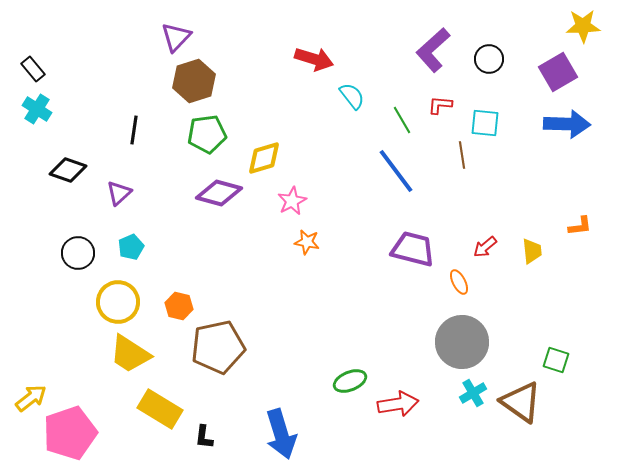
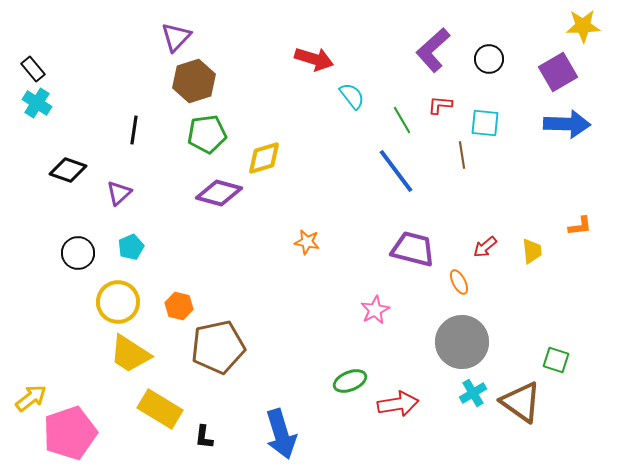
cyan cross at (37, 109): moved 6 px up
pink star at (292, 201): moved 83 px right, 109 px down
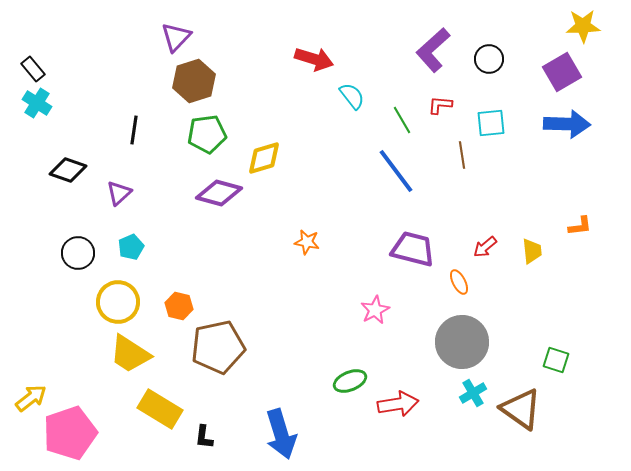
purple square at (558, 72): moved 4 px right
cyan square at (485, 123): moved 6 px right; rotated 12 degrees counterclockwise
brown triangle at (521, 402): moved 7 px down
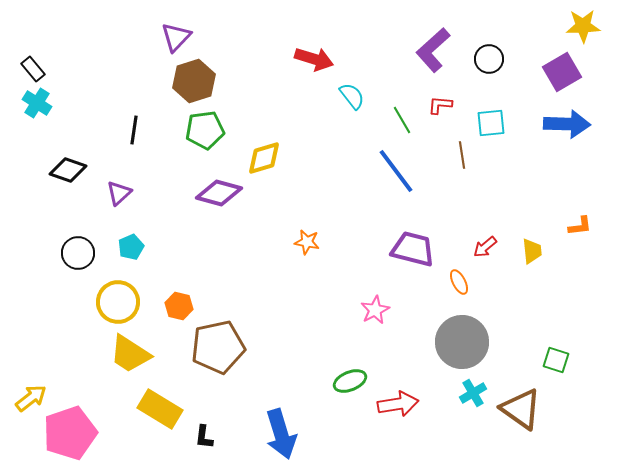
green pentagon at (207, 134): moved 2 px left, 4 px up
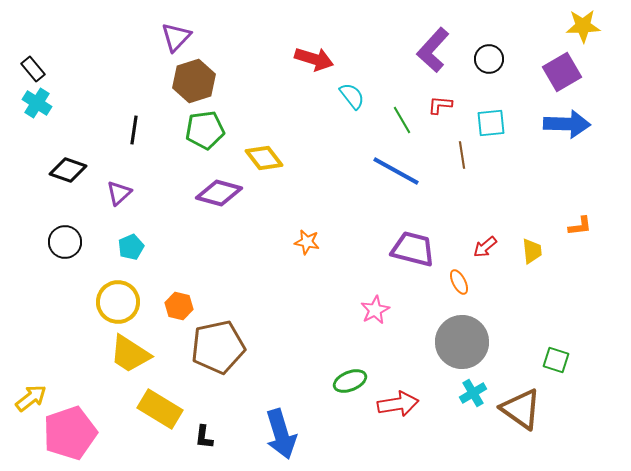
purple L-shape at (433, 50): rotated 6 degrees counterclockwise
yellow diamond at (264, 158): rotated 69 degrees clockwise
blue line at (396, 171): rotated 24 degrees counterclockwise
black circle at (78, 253): moved 13 px left, 11 px up
